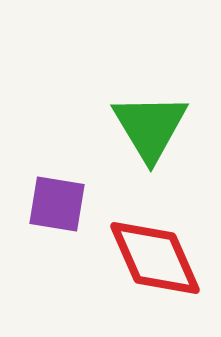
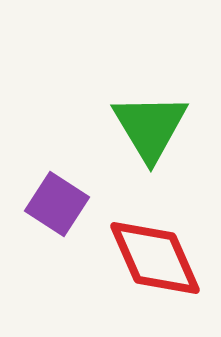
purple square: rotated 24 degrees clockwise
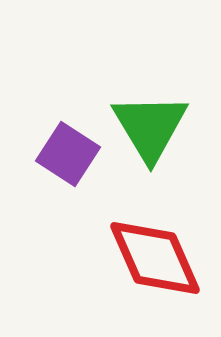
purple square: moved 11 px right, 50 px up
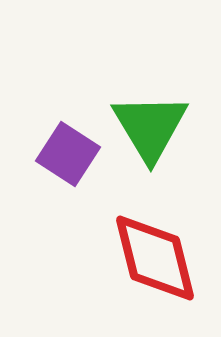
red diamond: rotated 10 degrees clockwise
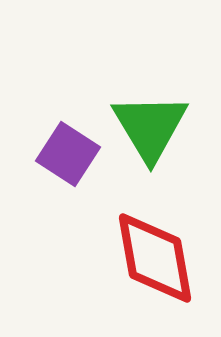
red diamond: rotated 4 degrees clockwise
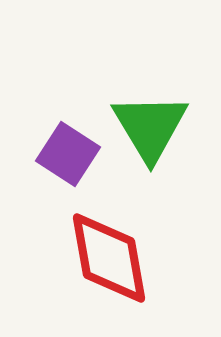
red diamond: moved 46 px left
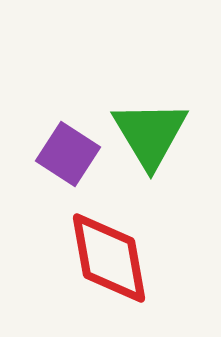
green triangle: moved 7 px down
